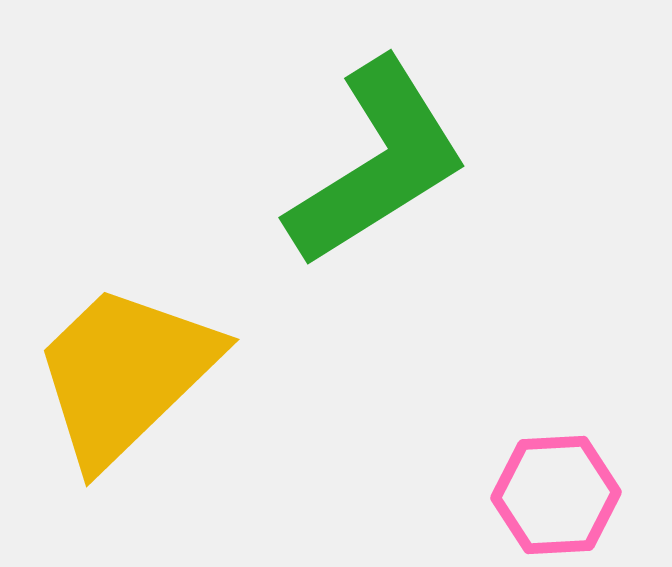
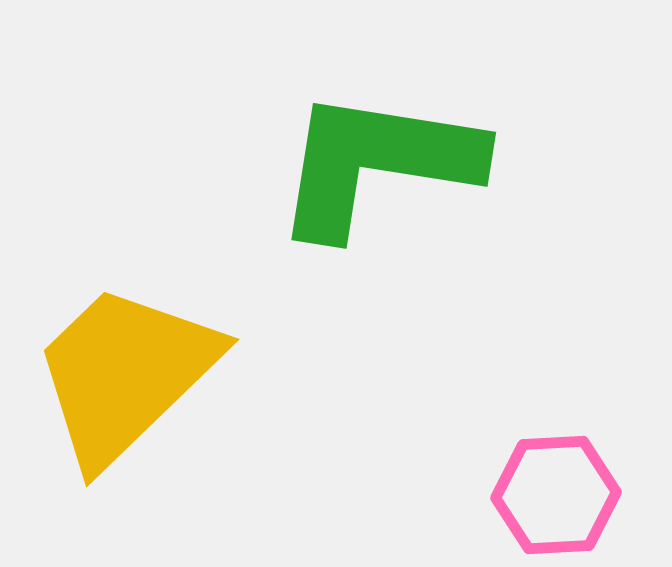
green L-shape: rotated 139 degrees counterclockwise
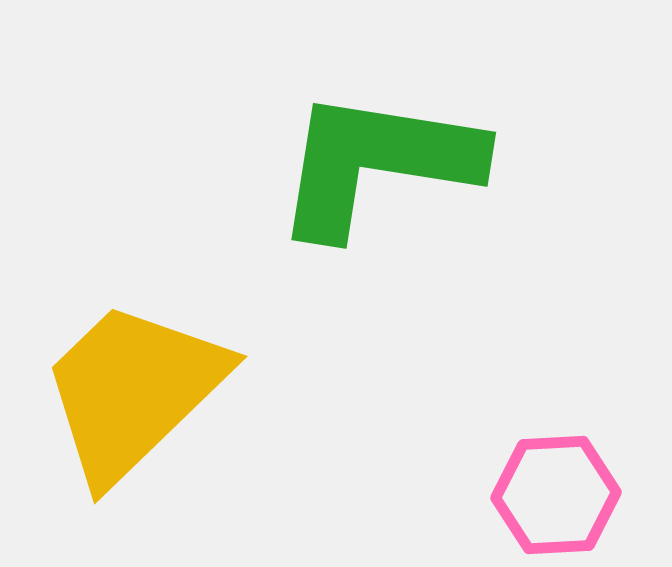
yellow trapezoid: moved 8 px right, 17 px down
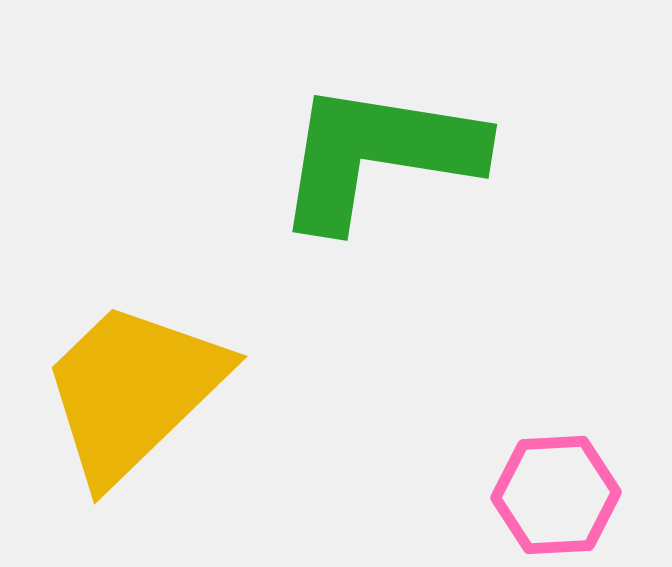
green L-shape: moved 1 px right, 8 px up
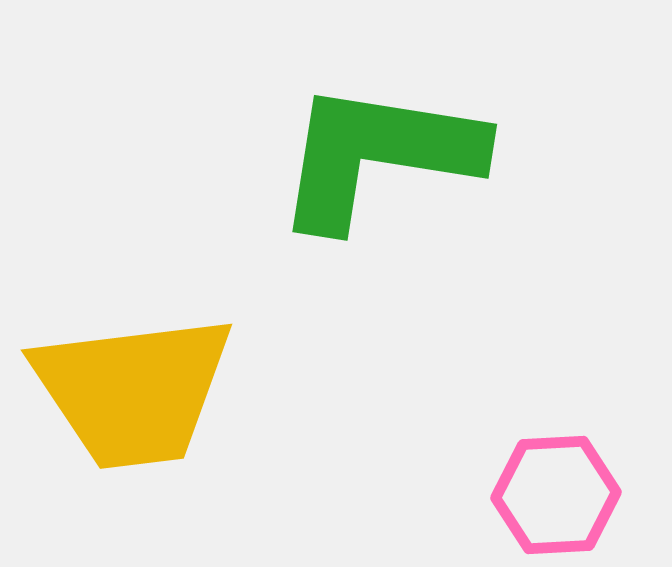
yellow trapezoid: rotated 143 degrees counterclockwise
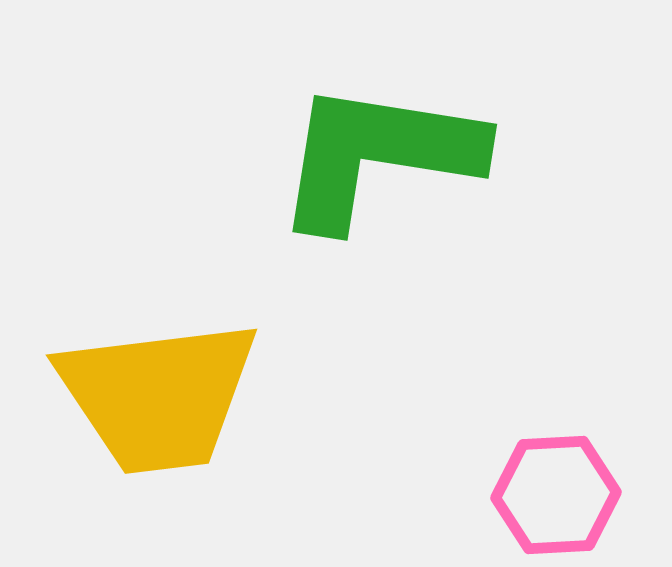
yellow trapezoid: moved 25 px right, 5 px down
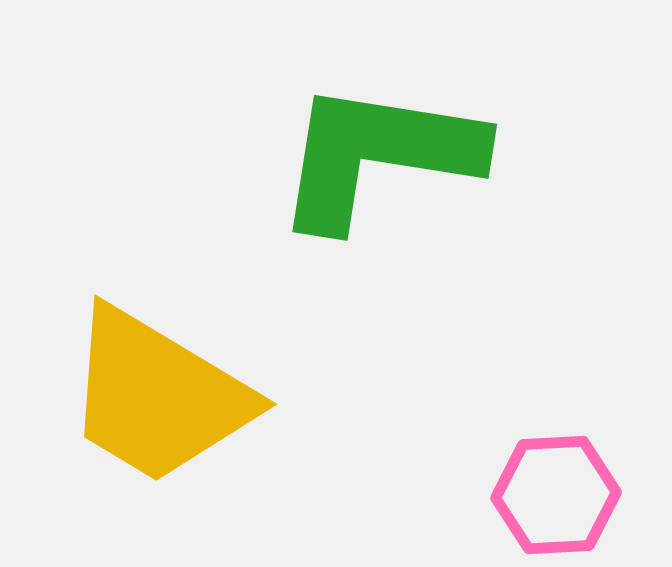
yellow trapezoid: rotated 38 degrees clockwise
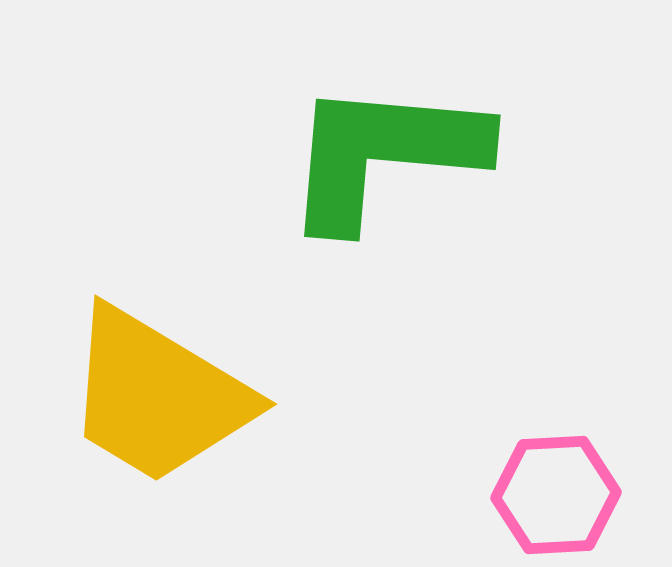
green L-shape: moved 6 px right, 1 px up; rotated 4 degrees counterclockwise
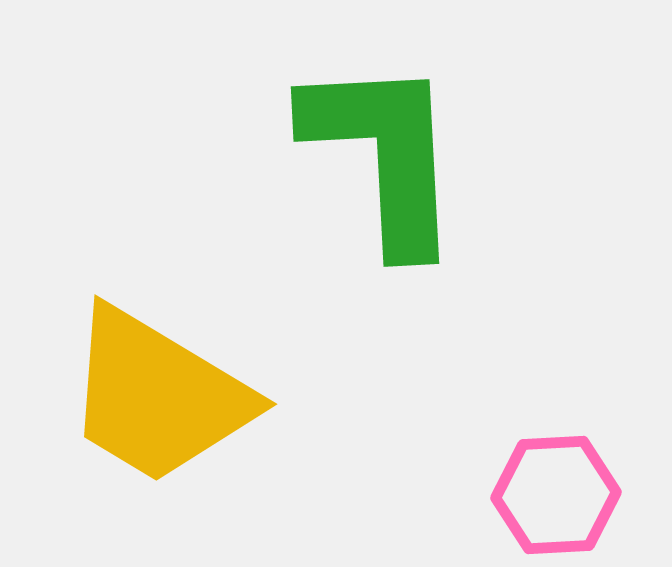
green L-shape: rotated 82 degrees clockwise
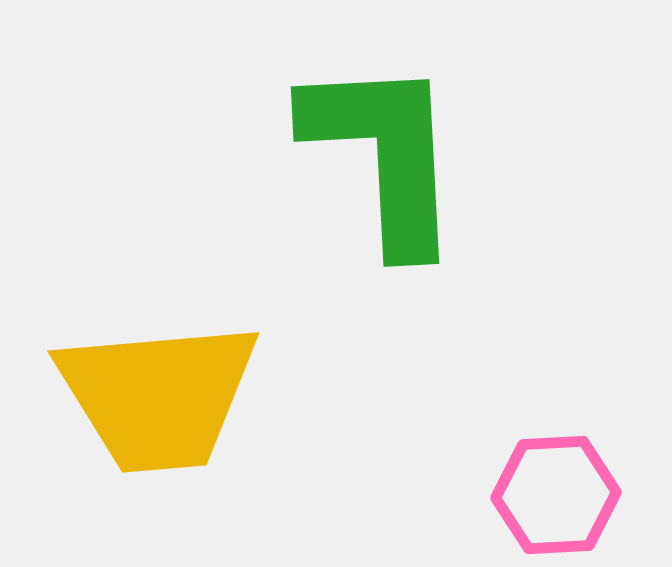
yellow trapezoid: rotated 36 degrees counterclockwise
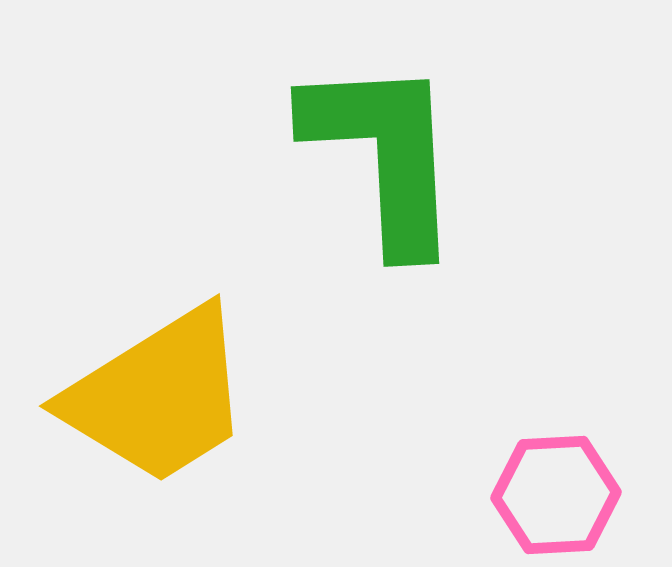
yellow trapezoid: rotated 27 degrees counterclockwise
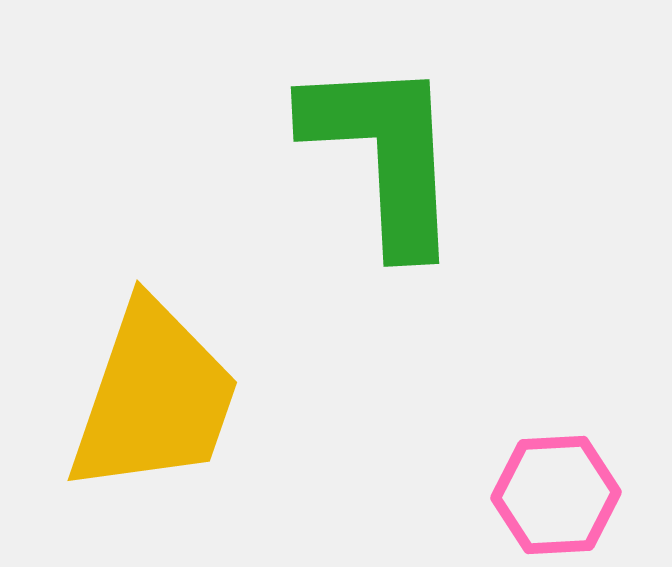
yellow trapezoid: moved 4 px left, 2 px down; rotated 39 degrees counterclockwise
